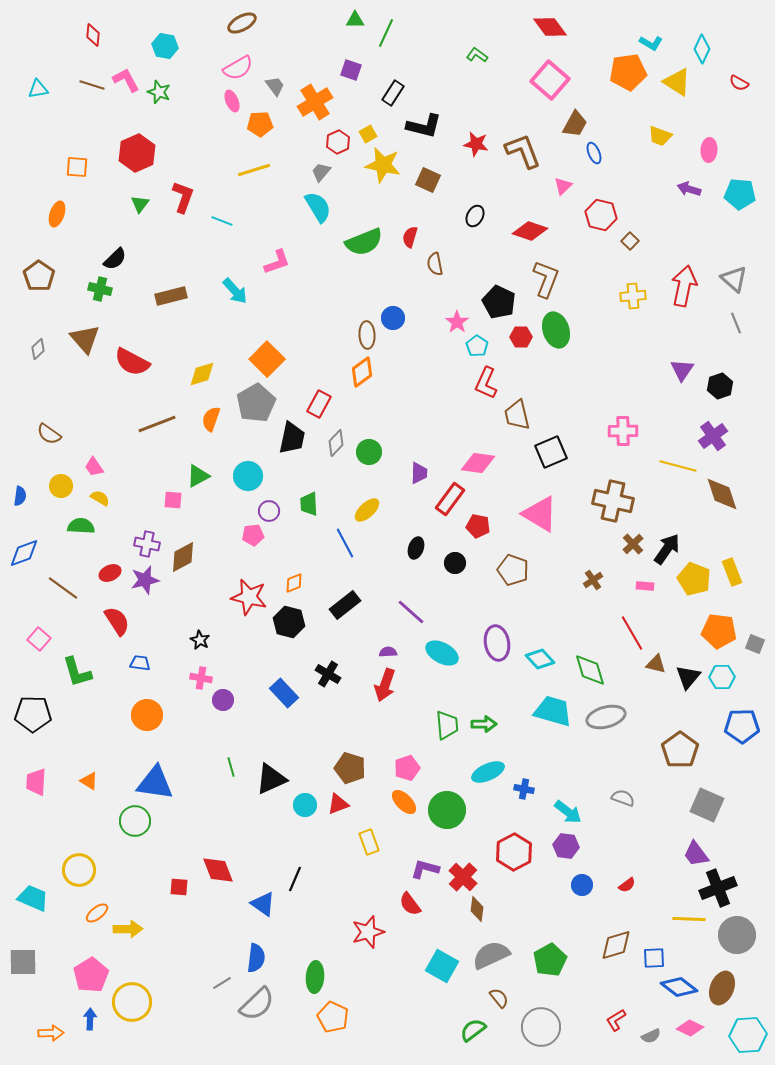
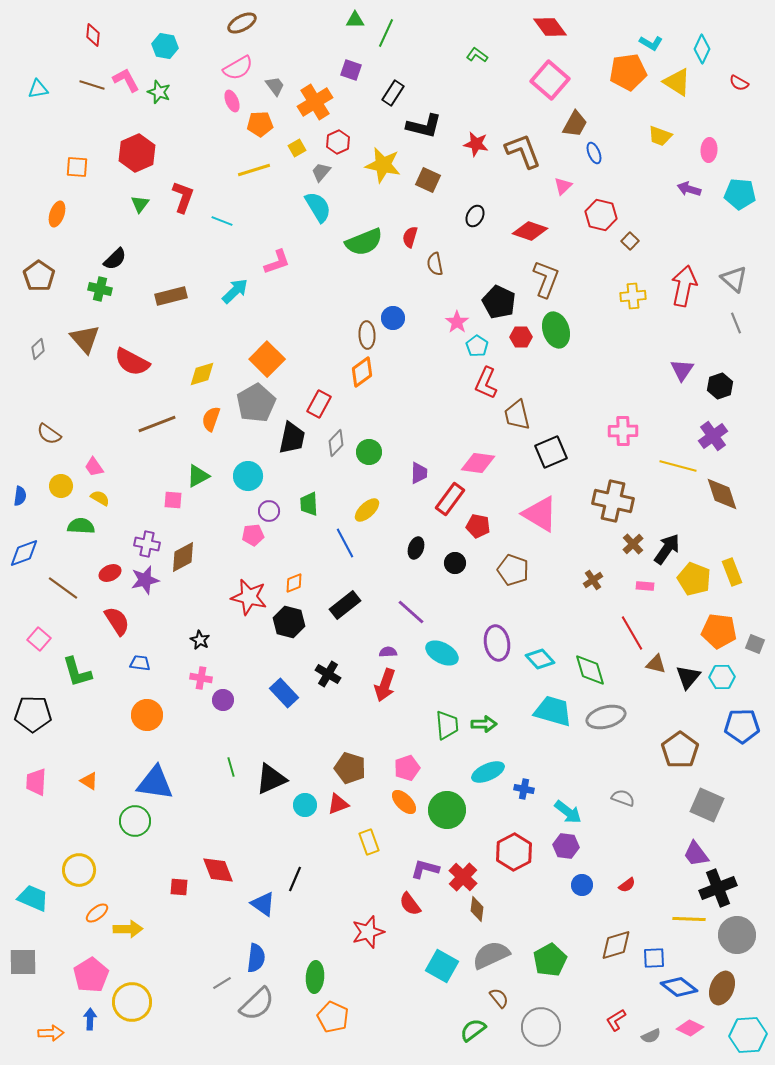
yellow square at (368, 134): moved 71 px left, 14 px down
cyan arrow at (235, 291): rotated 92 degrees counterclockwise
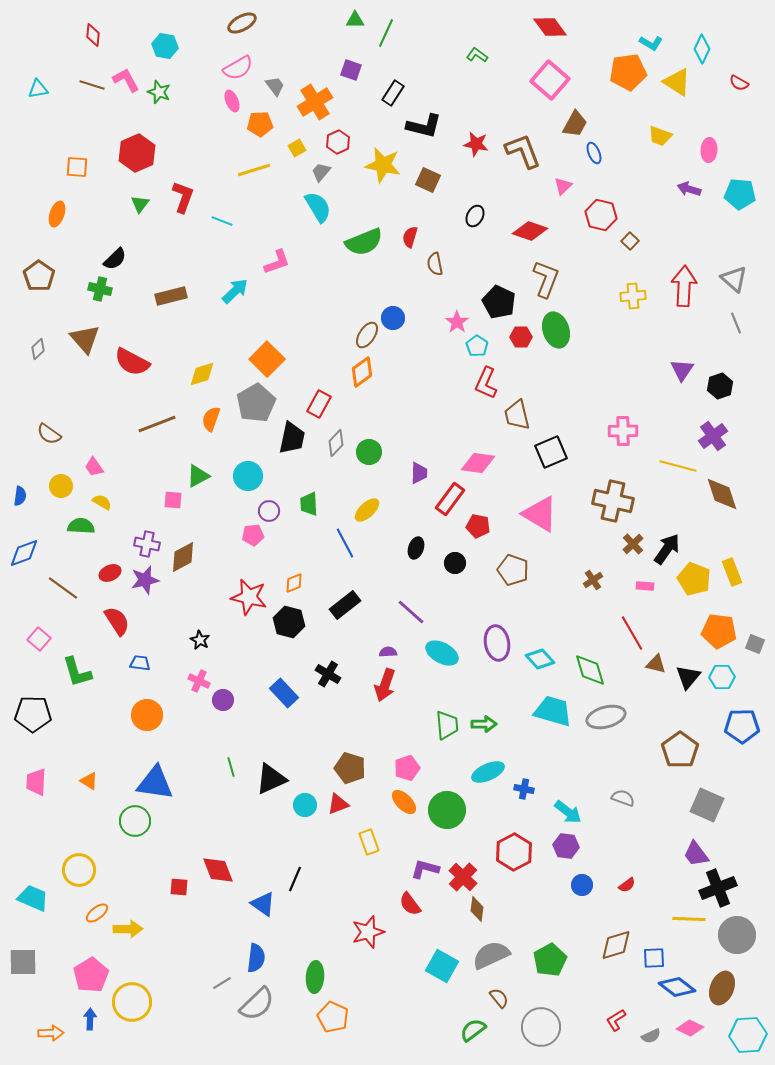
red arrow at (684, 286): rotated 9 degrees counterclockwise
brown ellipse at (367, 335): rotated 36 degrees clockwise
yellow semicircle at (100, 498): moved 2 px right, 4 px down
pink cross at (201, 678): moved 2 px left, 3 px down; rotated 15 degrees clockwise
blue diamond at (679, 987): moved 2 px left
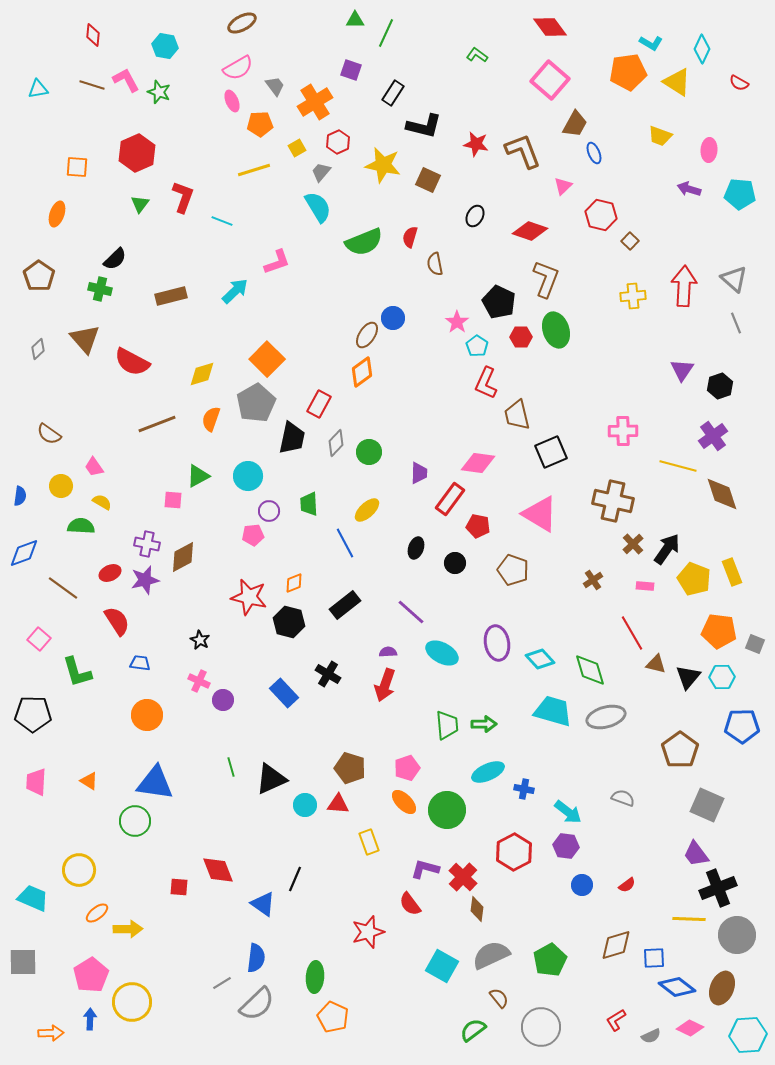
red triangle at (338, 804): rotated 25 degrees clockwise
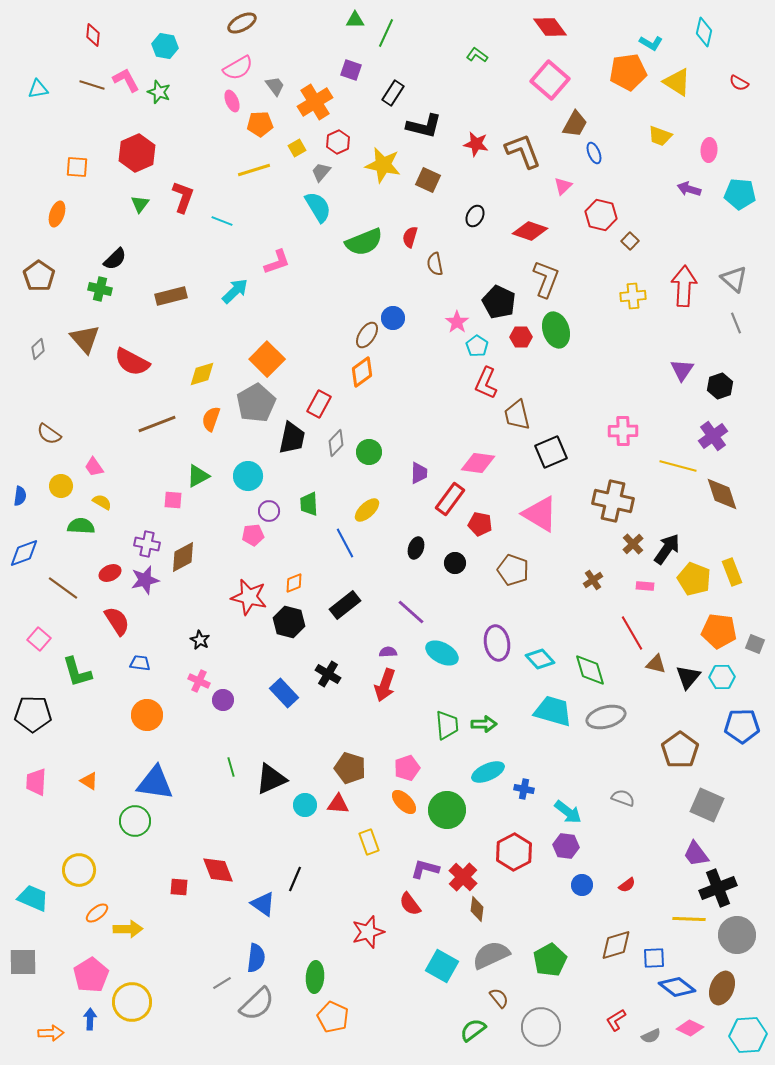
cyan diamond at (702, 49): moved 2 px right, 17 px up; rotated 12 degrees counterclockwise
red pentagon at (478, 526): moved 2 px right, 2 px up
